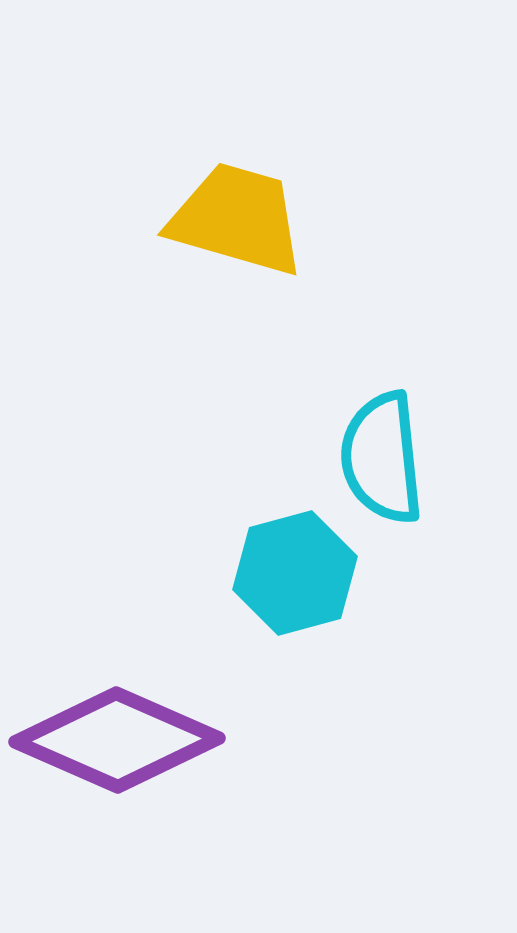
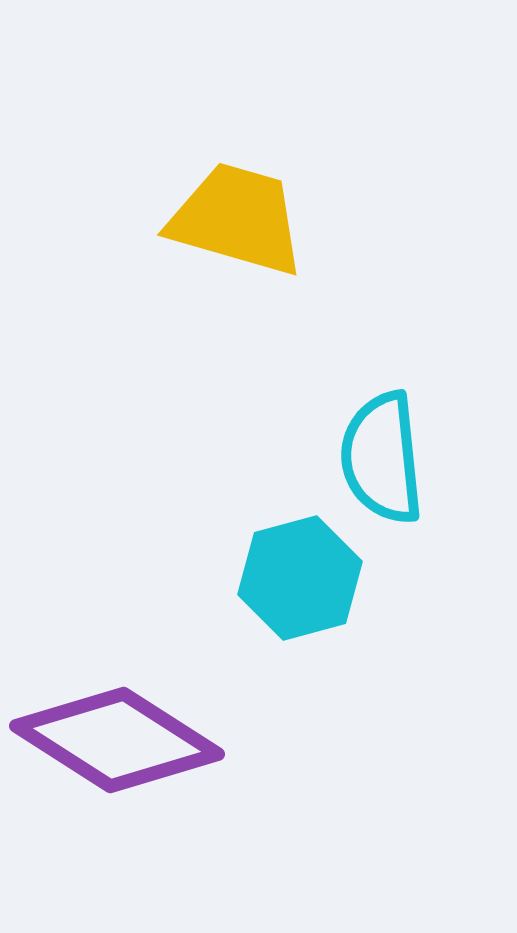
cyan hexagon: moved 5 px right, 5 px down
purple diamond: rotated 9 degrees clockwise
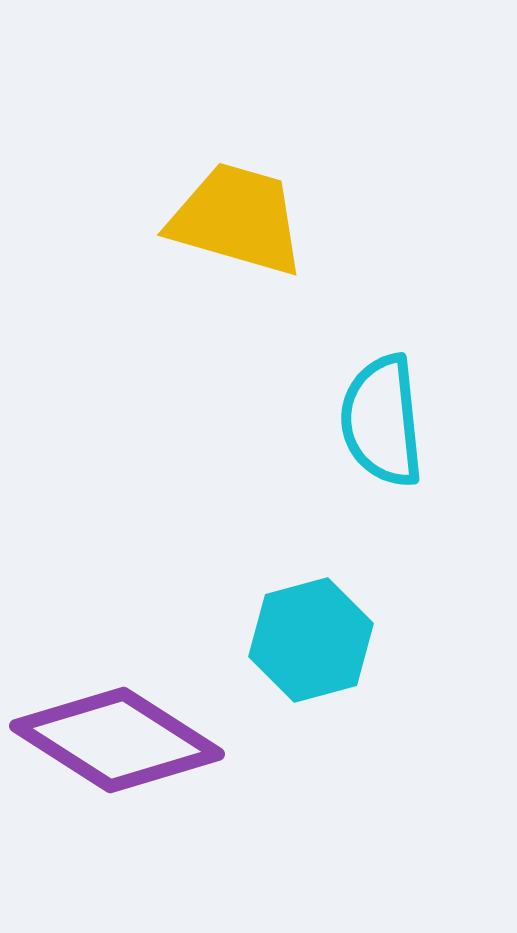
cyan semicircle: moved 37 px up
cyan hexagon: moved 11 px right, 62 px down
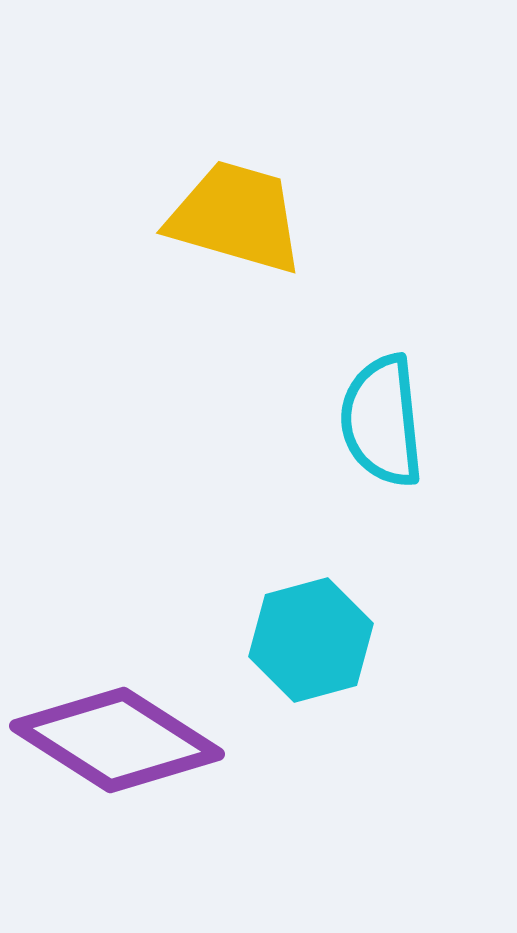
yellow trapezoid: moved 1 px left, 2 px up
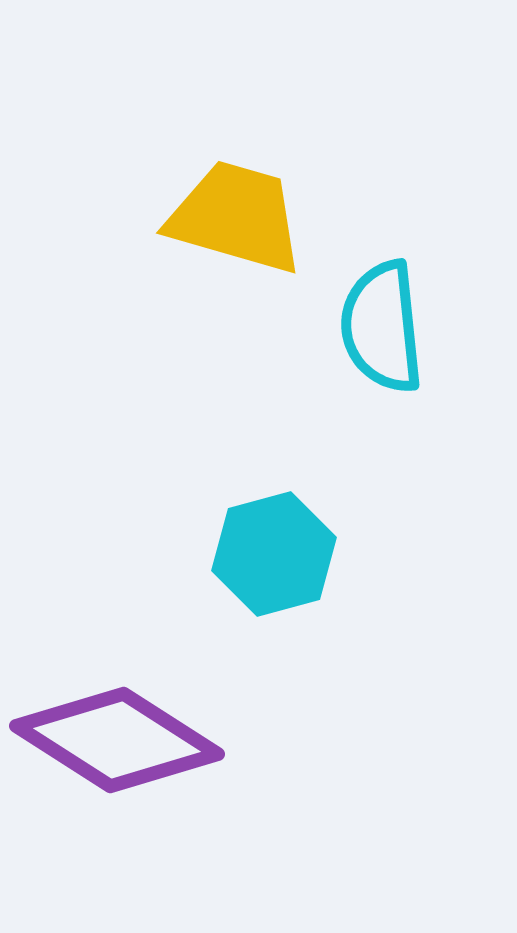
cyan semicircle: moved 94 px up
cyan hexagon: moved 37 px left, 86 px up
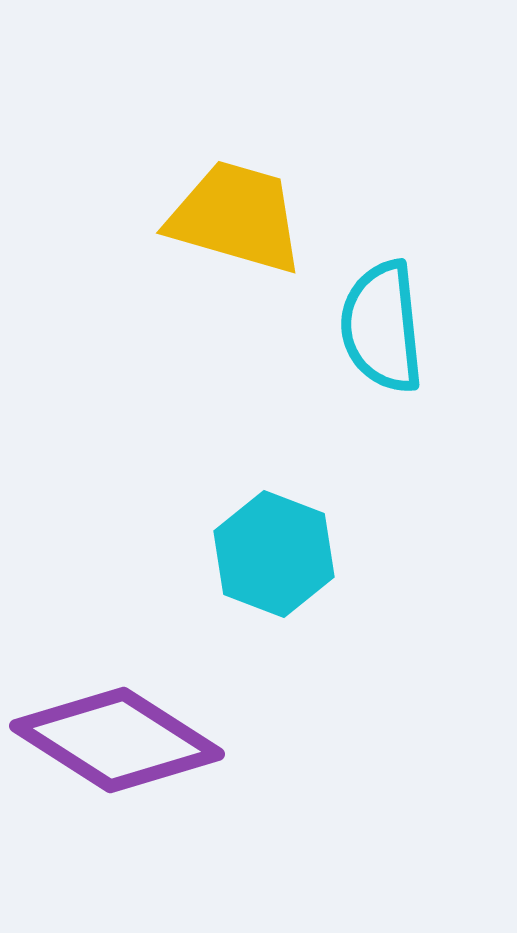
cyan hexagon: rotated 24 degrees counterclockwise
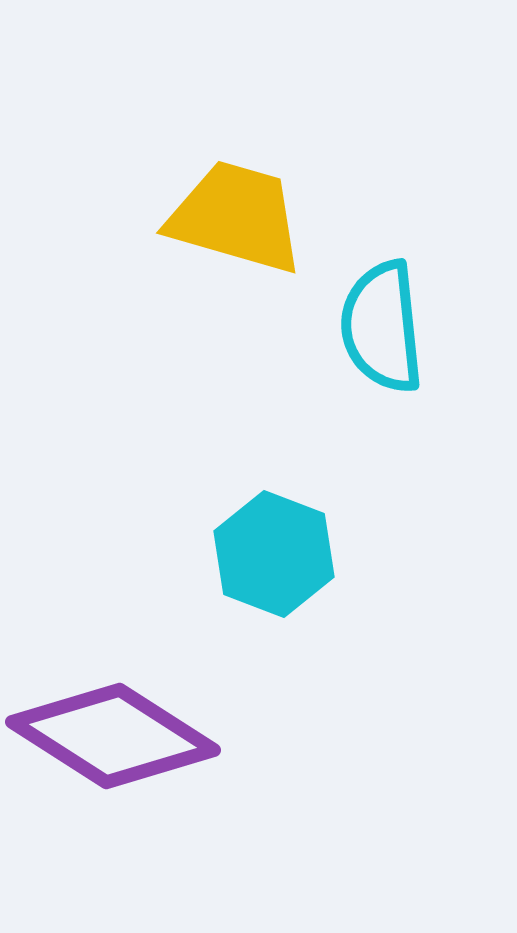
purple diamond: moved 4 px left, 4 px up
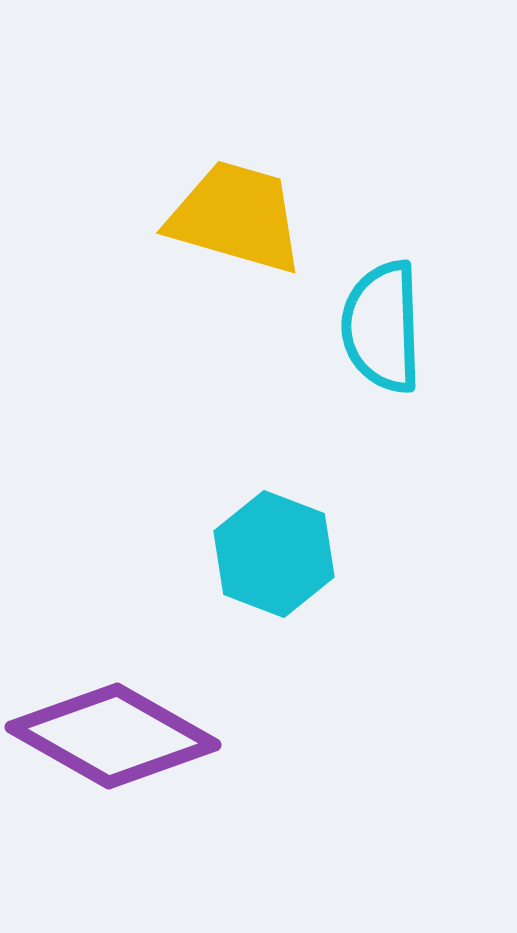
cyan semicircle: rotated 4 degrees clockwise
purple diamond: rotated 3 degrees counterclockwise
